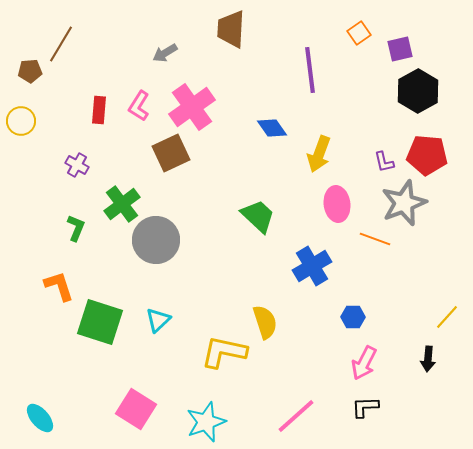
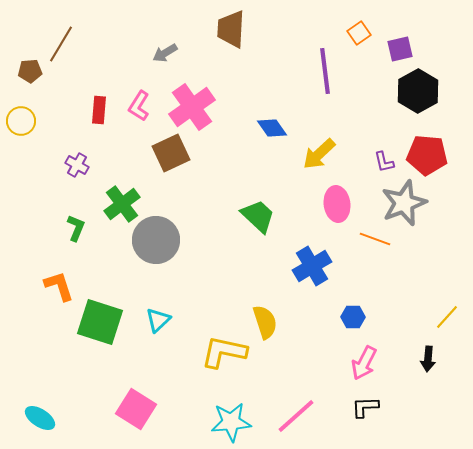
purple line: moved 15 px right, 1 px down
yellow arrow: rotated 27 degrees clockwise
cyan ellipse: rotated 16 degrees counterclockwise
cyan star: moved 25 px right; rotated 15 degrees clockwise
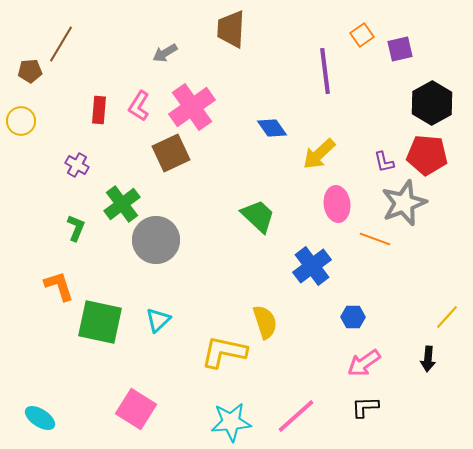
orange square: moved 3 px right, 2 px down
black hexagon: moved 14 px right, 12 px down
blue cross: rotated 6 degrees counterclockwise
green square: rotated 6 degrees counterclockwise
pink arrow: rotated 28 degrees clockwise
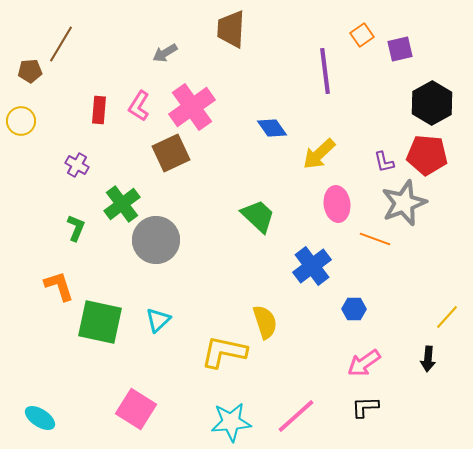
blue hexagon: moved 1 px right, 8 px up
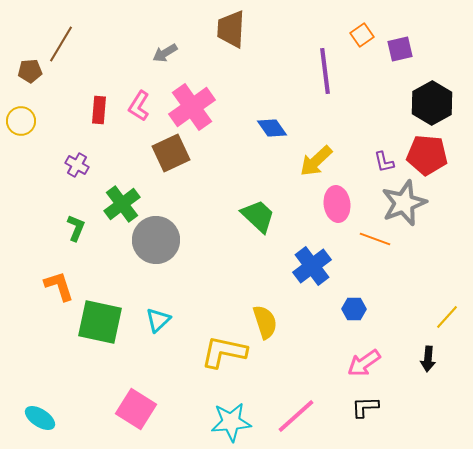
yellow arrow: moved 3 px left, 7 px down
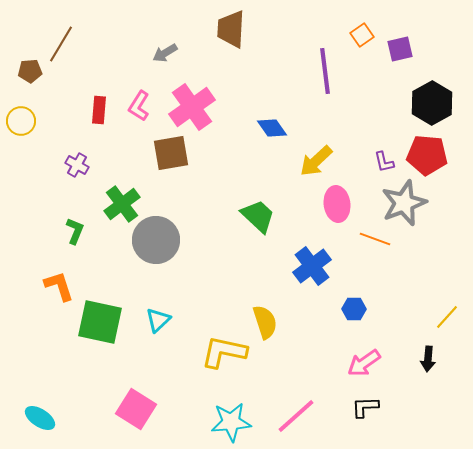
brown square: rotated 15 degrees clockwise
green L-shape: moved 1 px left, 3 px down
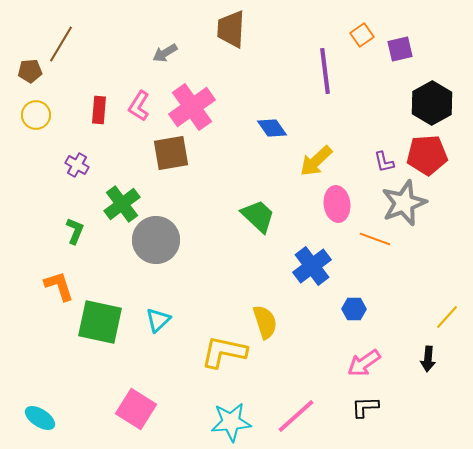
yellow circle: moved 15 px right, 6 px up
red pentagon: rotated 9 degrees counterclockwise
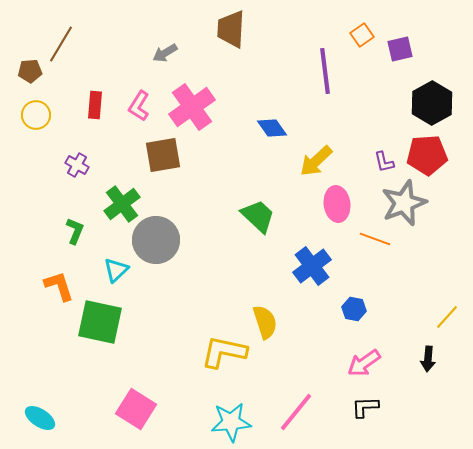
red rectangle: moved 4 px left, 5 px up
brown square: moved 8 px left, 2 px down
blue hexagon: rotated 10 degrees clockwise
cyan triangle: moved 42 px left, 50 px up
pink line: moved 4 px up; rotated 9 degrees counterclockwise
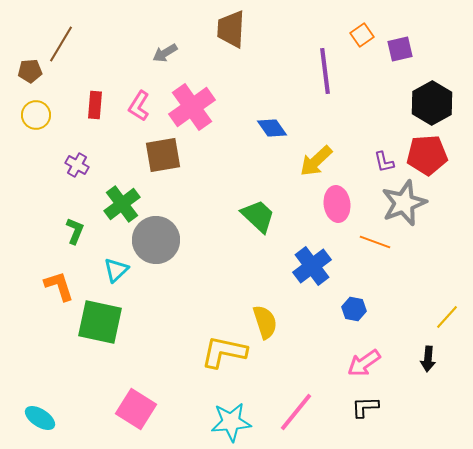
orange line: moved 3 px down
